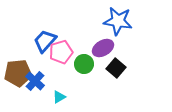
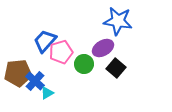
cyan triangle: moved 12 px left, 4 px up
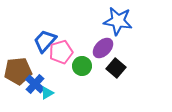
purple ellipse: rotated 15 degrees counterclockwise
green circle: moved 2 px left, 2 px down
brown pentagon: moved 2 px up
blue cross: moved 3 px down
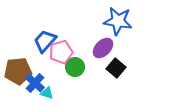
green circle: moved 7 px left, 1 px down
blue cross: moved 1 px up
cyan triangle: rotated 48 degrees clockwise
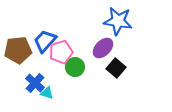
brown pentagon: moved 21 px up
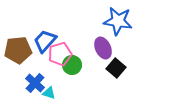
purple ellipse: rotated 70 degrees counterclockwise
pink pentagon: moved 1 px left, 2 px down
green circle: moved 3 px left, 2 px up
cyan triangle: moved 2 px right
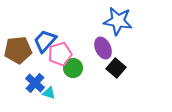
green circle: moved 1 px right, 3 px down
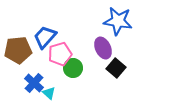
blue trapezoid: moved 4 px up
blue cross: moved 1 px left
cyan triangle: rotated 24 degrees clockwise
